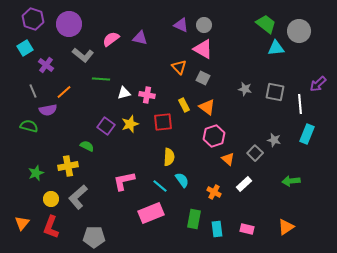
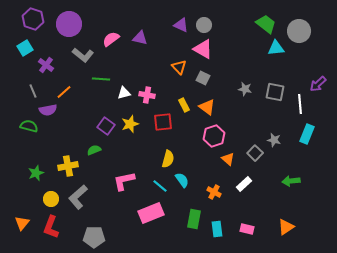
green semicircle at (87, 146): moved 7 px right, 4 px down; rotated 48 degrees counterclockwise
yellow semicircle at (169, 157): moved 1 px left, 2 px down; rotated 12 degrees clockwise
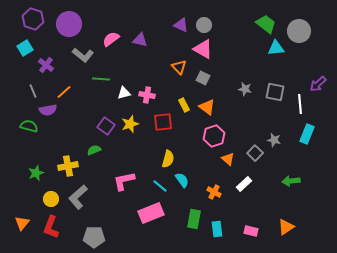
purple triangle at (140, 38): moved 2 px down
pink rectangle at (247, 229): moved 4 px right, 2 px down
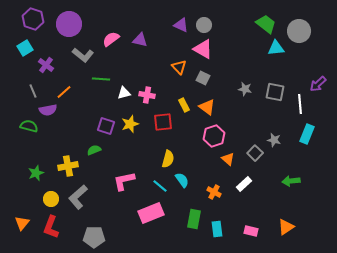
purple square at (106, 126): rotated 18 degrees counterclockwise
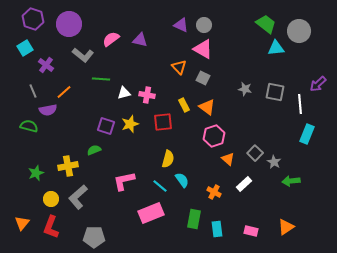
gray star at (274, 140): moved 22 px down; rotated 16 degrees clockwise
